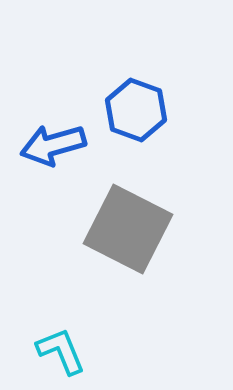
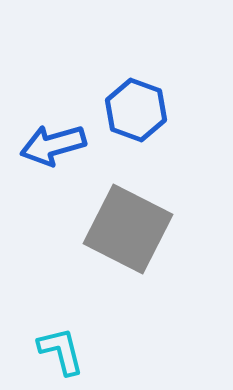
cyan L-shape: rotated 8 degrees clockwise
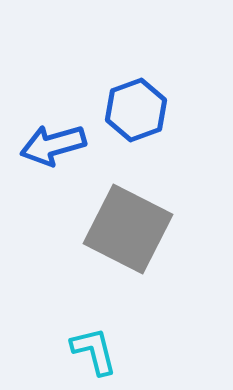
blue hexagon: rotated 20 degrees clockwise
cyan L-shape: moved 33 px right
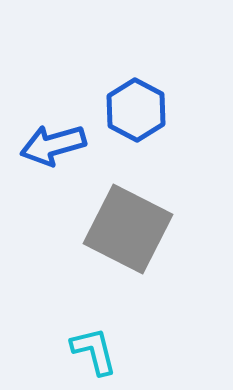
blue hexagon: rotated 12 degrees counterclockwise
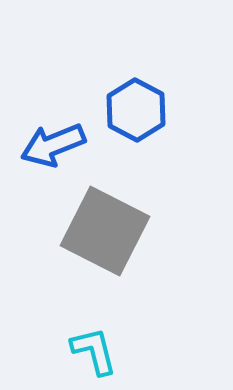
blue arrow: rotated 6 degrees counterclockwise
gray square: moved 23 px left, 2 px down
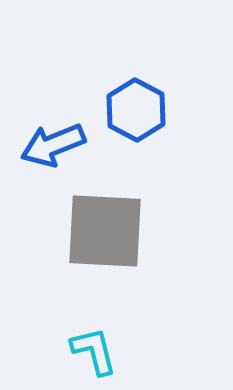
gray square: rotated 24 degrees counterclockwise
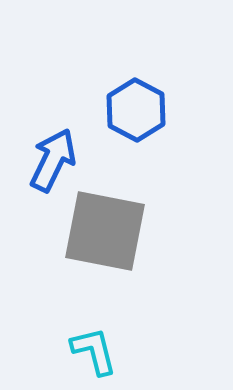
blue arrow: moved 15 px down; rotated 138 degrees clockwise
gray square: rotated 8 degrees clockwise
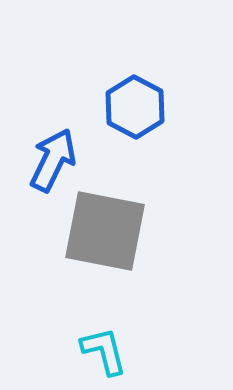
blue hexagon: moved 1 px left, 3 px up
cyan L-shape: moved 10 px right
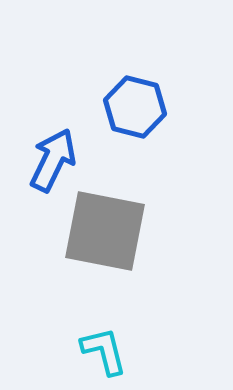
blue hexagon: rotated 14 degrees counterclockwise
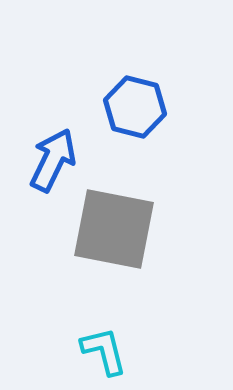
gray square: moved 9 px right, 2 px up
